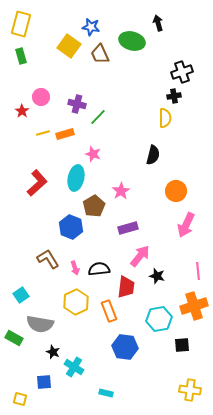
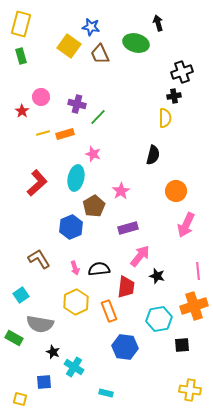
green ellipse at (132, 41): moved 4 px right, 2 px down
blue hexagon at (71, 227): rotated 15 degrees clockwise
brown L-shape at (48, 259): moved 9 px left
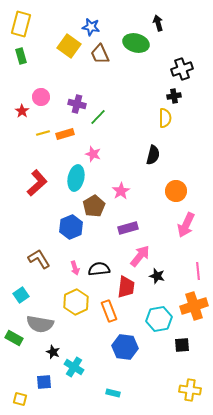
black cross at (182, 72): moved 3 px up
cyan rectangle at (106, 393): moved 7 px right
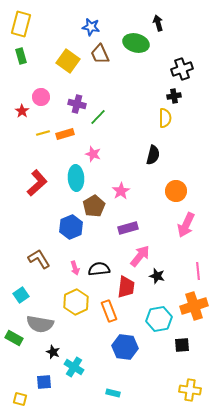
yellow square at (69, 46): moved 1 px left, 15 px down
cyan ellipse at (76, 178): rotated 15 degrees counterclockwise
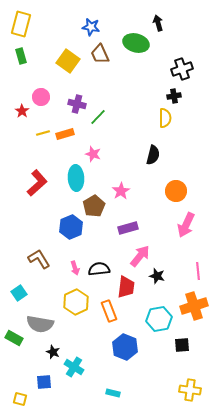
cyan square at (21, 295): moved 2 px left, 2 px up
blue hexagon at (125, 347): rotated 15 degrees clockwise
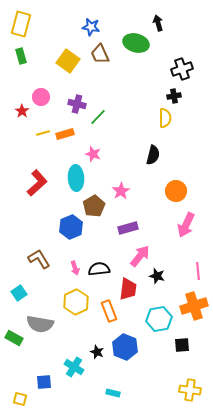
red trapezoid at (126, 287): moved 2 px right, 2 px down
black star at (53, 352): moved 44 px right
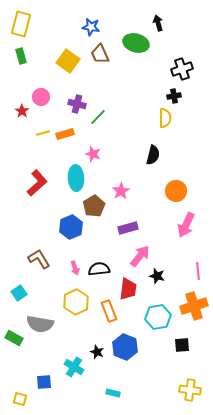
cyan hexagon at (159, 319): moved 1 px left, 2 px up
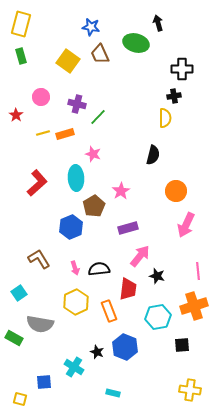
black cross at (182, 69): rotated 20 degrees clockwise
red star at (22, 111): moved 6 px left, 4 px down
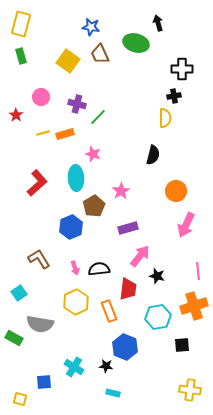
black star at (97, 352): moved 9 px right, 14 px down; rotated 16 degrees counterclockwise
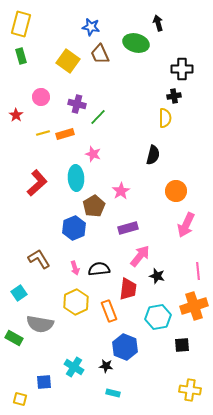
blue hexagon at (71, 227): moved 3 px right, 1 px down
